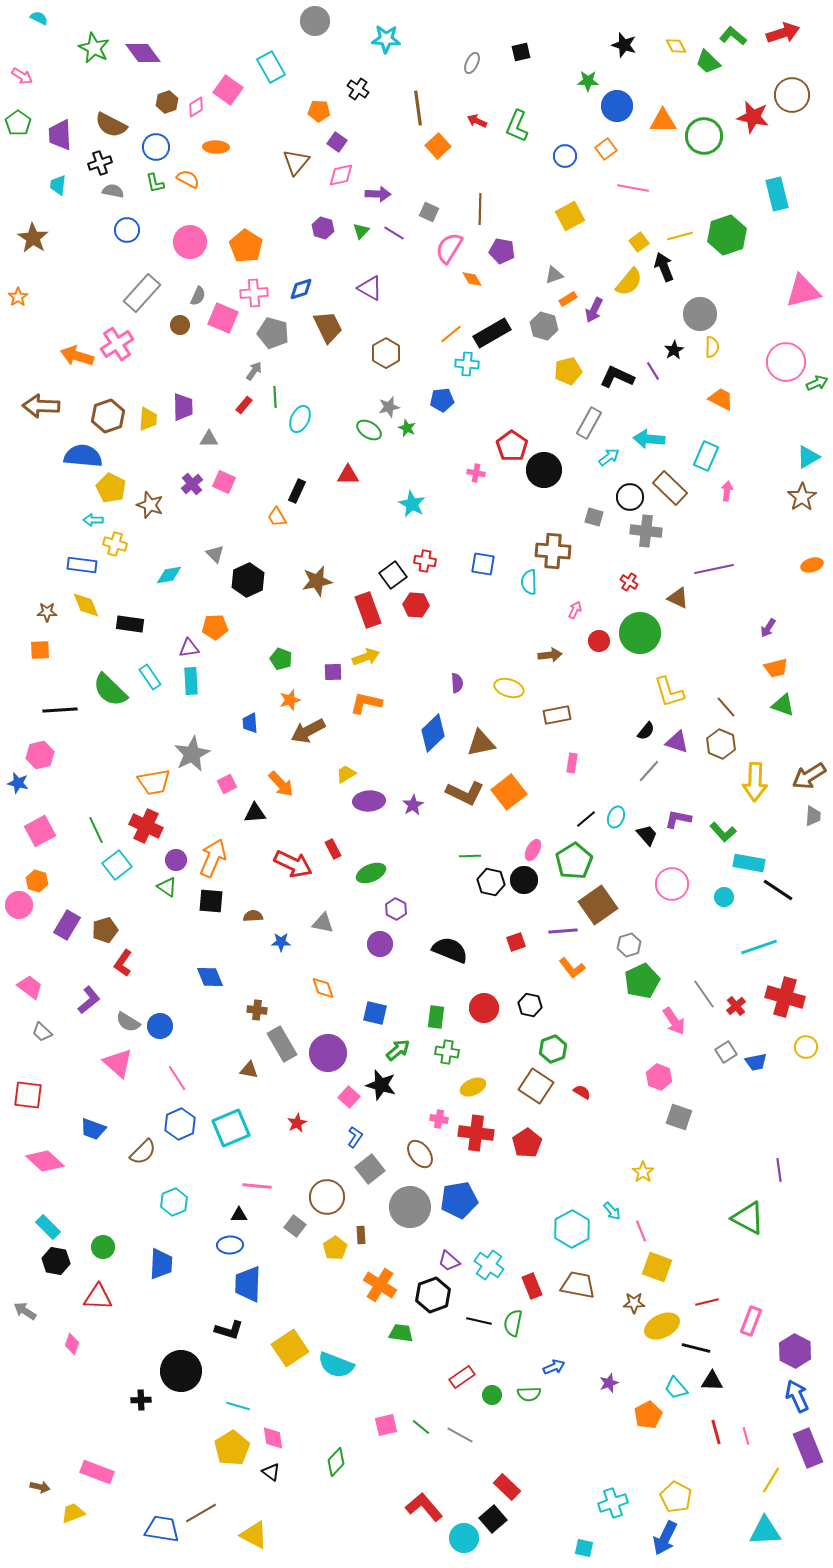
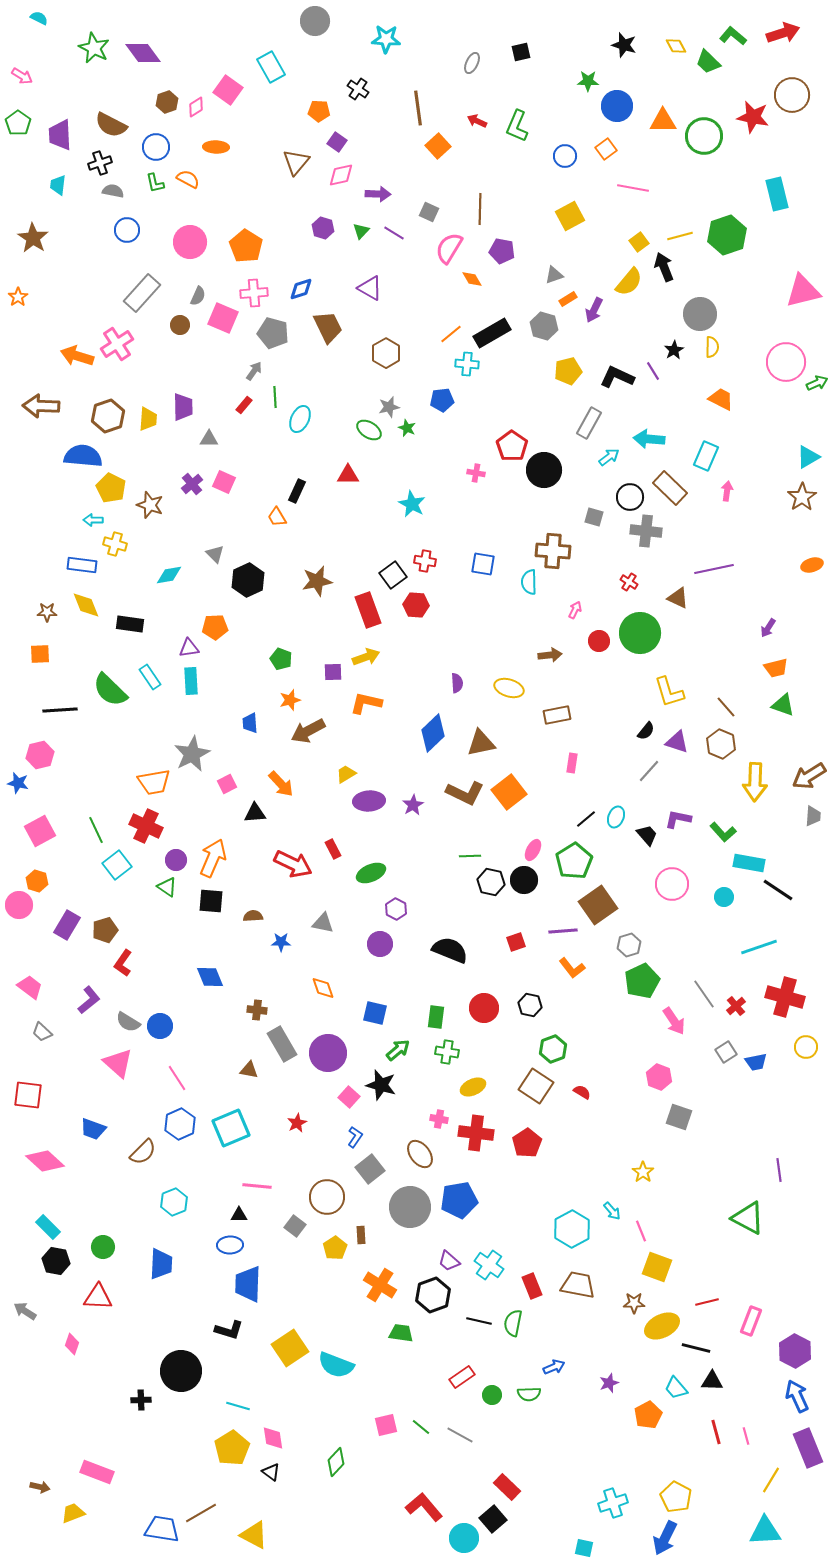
orange square at (40, 650): moved 4 px down
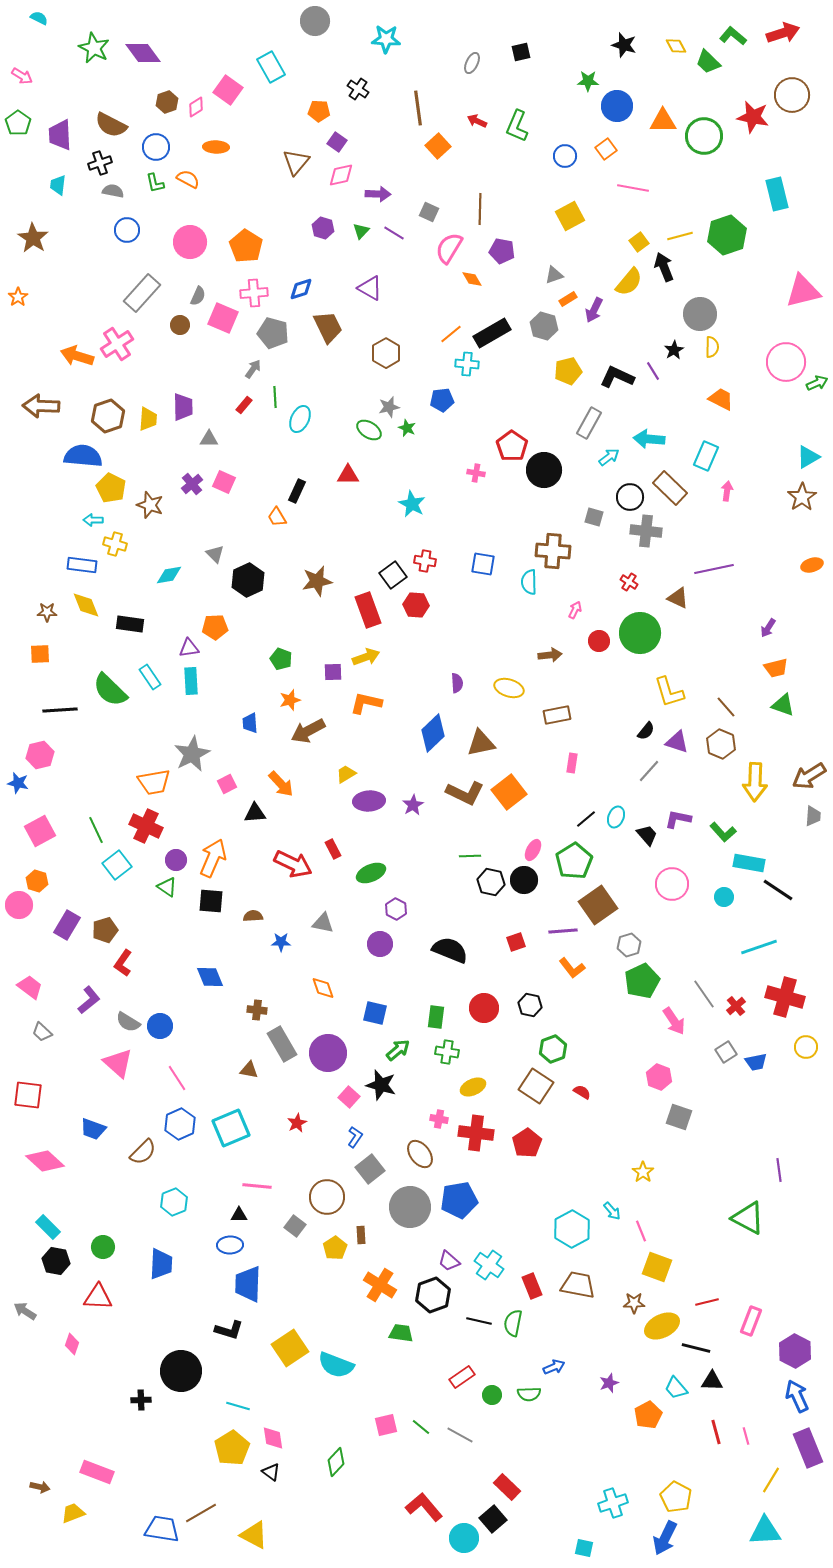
gray arrow at (254, 371): moved 1 px left, 2 px up
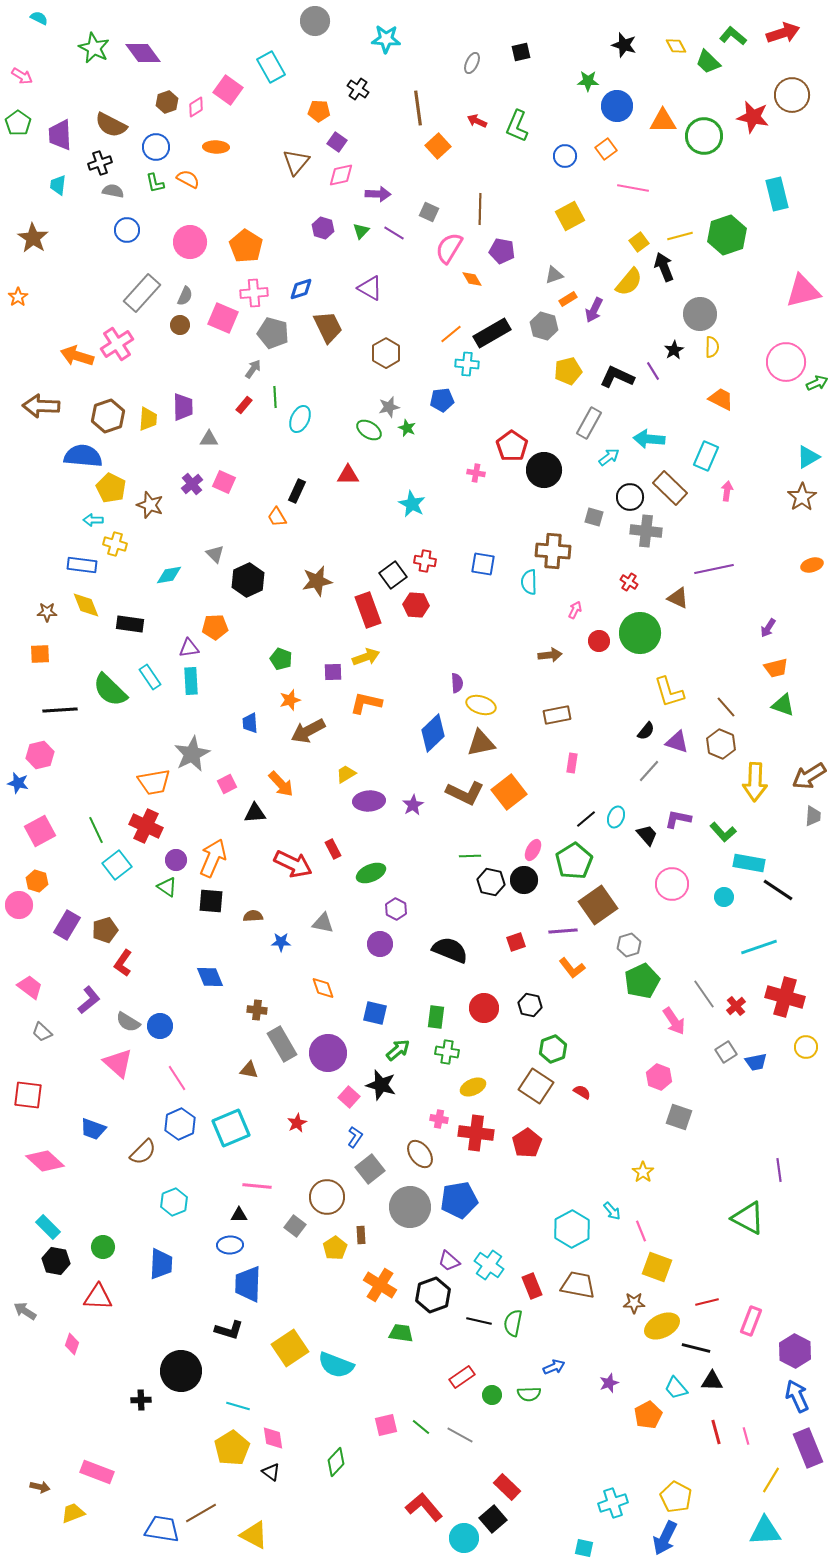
gray semicircle at (198, 296): moved 13 px left
yellow ellipse at (509, 688): moved 28 px left, 17 px down
